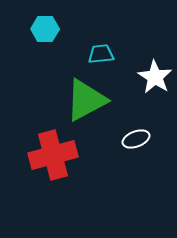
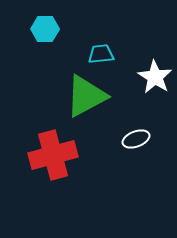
green triangle: moved 4 px up
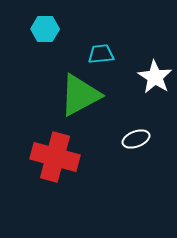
green triangle: moved 6 px left, 1 px up
red cross: moved 2 px right, 2 px down; rotated 30 degrees clockwise
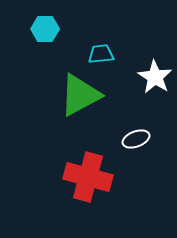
red cross: moved 33 px right, 20 px down
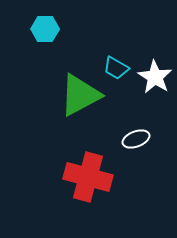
cyan trapezoid: moved 15 px right, 14 px down; rotated 144 degrees counterclockwise
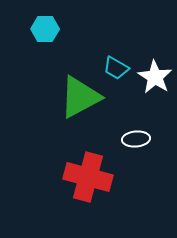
green triangle: moved 2 px down
white ellipse: rotated 16 degrees clockwise
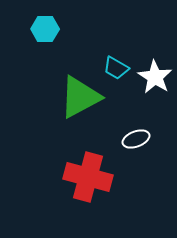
white ellipse: rotated 16 degrees counterclockwise
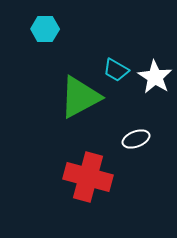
cyan trapezoid: moved 2 px down
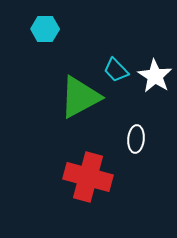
cyan trapezoid: rotated 16 degrees clockwise
white star: moved 1 px up
white ellipse: rotated 64 degrees counterclockwise
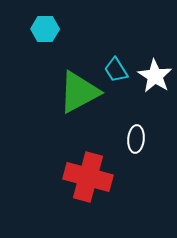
cyan trapezoid: rotated 12 degrees clockwise
green triangle: moved 1 px left, 5 px up
